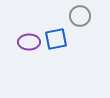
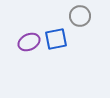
purple ellipse: rotated 25 degrees counterclockwise
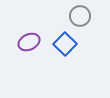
blue square: moved 9 px right, 5 px down; rotated 35 degrees counterclockwise
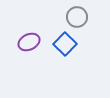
gray circle: moved 3 px left, 1 px down
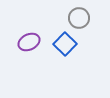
gray circle: moved 2 px right, 1 px down
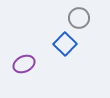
purple ellipse: moved 5 px left, 22 px down
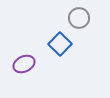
blue square: moved 5 px left
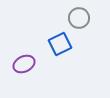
blue square: rotated 20 degrees clockwise
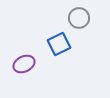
blue square: moved 1 px left
